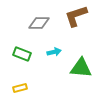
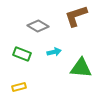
gray diamond: moved 1 px left, 3 px down; rotated 30 degrees clockwise
yellow rectangle: moved 1 px left, 1 px up
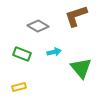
green triangle: rotated 45 degrees clockwise
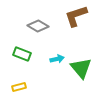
cyan arrow: moved 3 px right, 7 px down
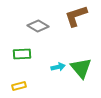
green rectangle: rotated 24 degrees counterclockwise
cyan arrow: moved 1 px right, 8 px down
yellow rectangle: moved 1 px up
